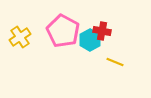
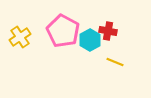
red cross: moved 6 px right
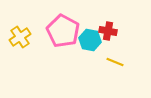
cyan hexagon: rotated 20 degrees counterclockwise
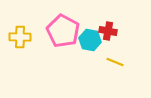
yellow cross: rotated 35 degrees clockwise
